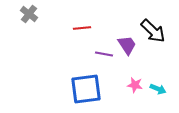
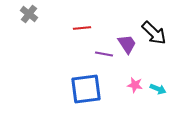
black arrow: moved 1 px right, 2 px down
purple trapezoid: moved 1 px up
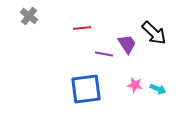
gray cross: moved 2 px down
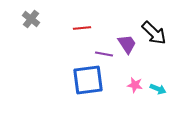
gray cross: moved 2 px right, 3 px down
blue square: moved 2 px right, 9 px up
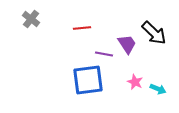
pink star: moved 3 px up; rotated 14 degrees clockwise
